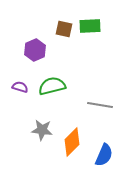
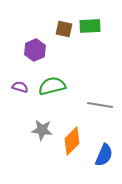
orange diamond: moved 1 px up
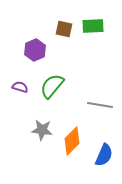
green rectangle: moved 3 px right
green semicircle: rotated 36 degrees counterclockwise
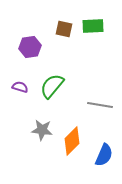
purple hexagon: moved 5 px left, 3 px up; rotated 15 degrees clockwise
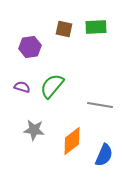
green rectangle: moved 3 px right, 1 px down
purple semicircle: moved 2 px right
gray star: moved 8 px left
orange diamond: rotated 8 degrees clockwise
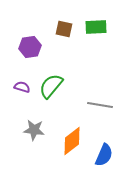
green semicircle: moved 1 px left
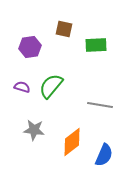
green rectangle: moved 18 px down
orange diamond: moved 1 px down
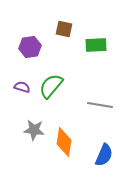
orange diamond: moved 8 px left; rotated 44 degrees counterclockwise
